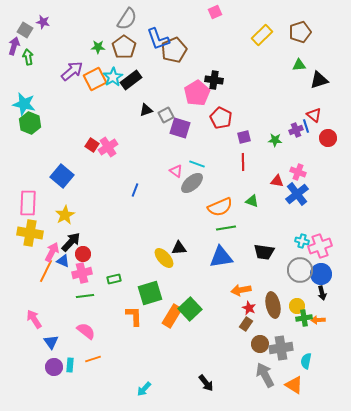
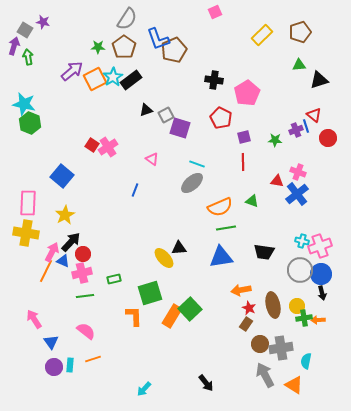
pink pentagon at (197, 93): moved 50 px right
pink triangle at (176, 171): moved 24 px left, 12 px up
yellow cross at (30, 233): moved 4 px left
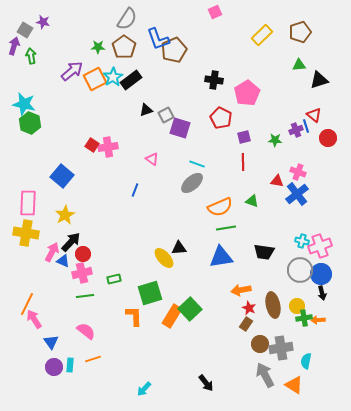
green arrow at (28, 57): moved 3 px right, 1 px up
pink cross at (108, 147): rotated 24 degrees clockwise
orange line at (46, 271): moved 19 px left, 33 px down
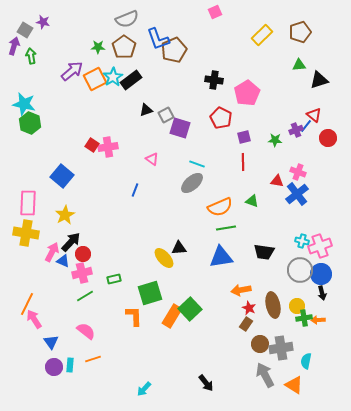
gray semicircle at (127, 19): rotated 35 degrees clockwise
blue line at (306, 126): rotated 56 degrees clockwise
green line at (85, 296): rotated 24 degrees counterclockwise
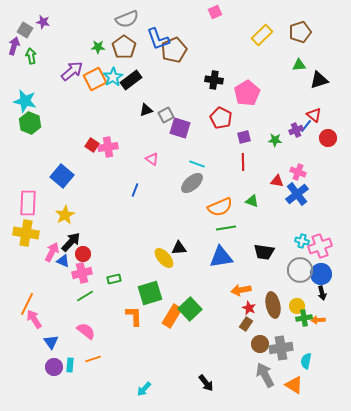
cyan star at (24, 104): moved 1 px right, 3 px up
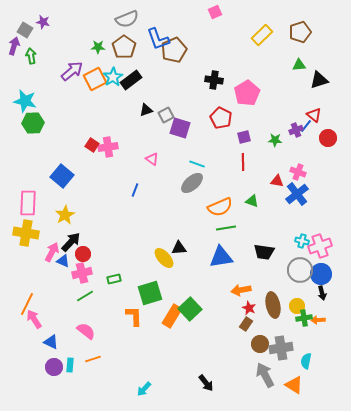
green hexagon at (30, 123): moved 3 px right; rotated 25 degrees counterclockwise
blue triangle at (51, 342): rotated 28 degrees counterclockwise
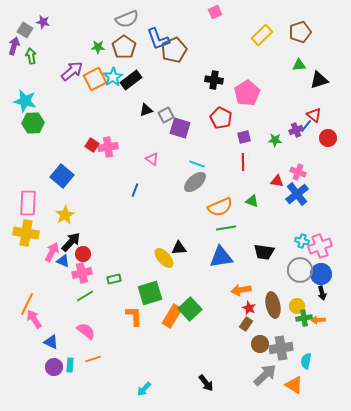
gray ellipse at (192, 183): moved 3 px right, 1 px up
gray arrow at (265, 375): rotated 75 degrees clockwise
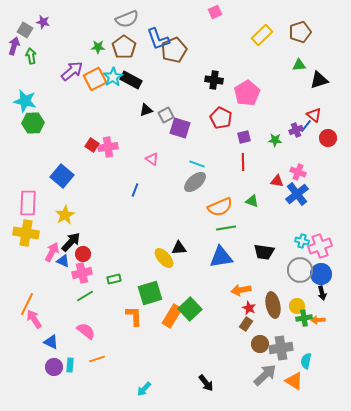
black rectangle at (131, 80): rotated 65 degrees clockwise
orange line at (93, 359): moved 4 px right
orange triangle at (294, 385): moved 4 px up
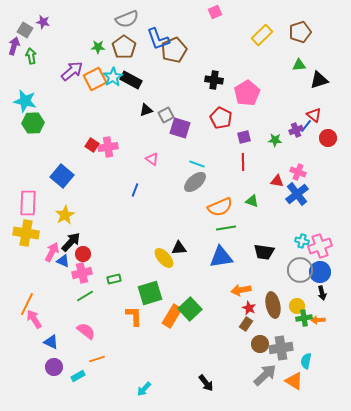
blue circle at (321, 274): moved 1 px left, 2 px up
cyan rectangle at (70, 365): moved 8 px right, 11 px down; rotated 56 degrees clockwise
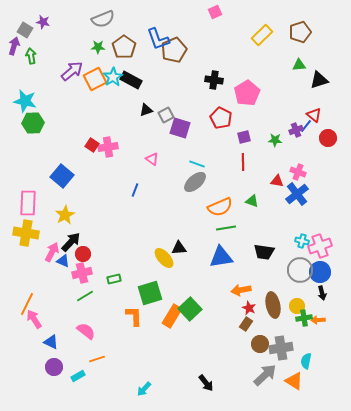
gray semicircle at (127, 19): moved 24 px left
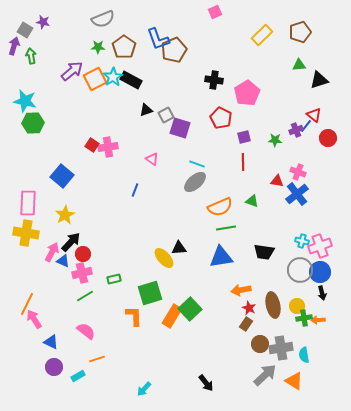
cyan semicircle at (306, 361): moved 2 px left, 6 px up; rotated 21 degrees counterclockwise
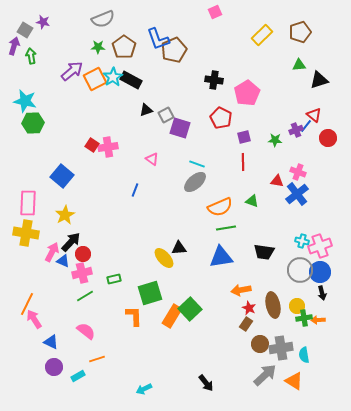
cyan arrow at (144, 389): rotated 21 degrees clockwise
